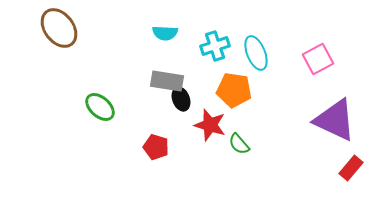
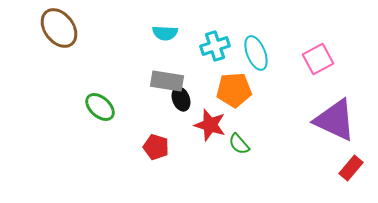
orange pentagon: rotated 12 degrees counterclockwise
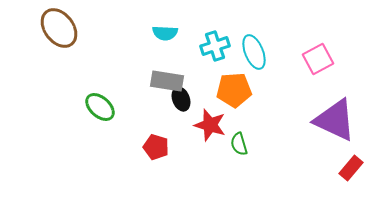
cyan ellipse: moved 2 px left, 1 px up
green semicircle: rotated 25 degrees clockwise
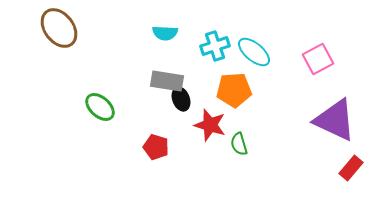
cyan ellipse: rotated 28 degrees counterclockwise
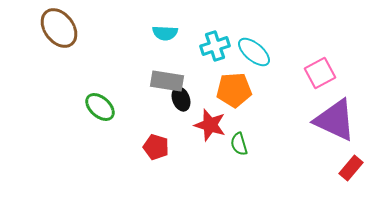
pink square: moved 2 px right, 14 px down
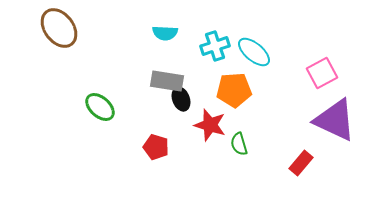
pink square: moved 2 px right
red rectangle: moved 50 px left, 5 px up
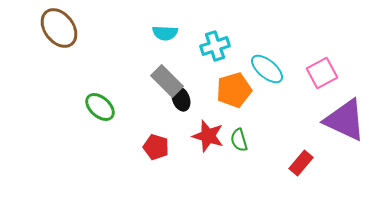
cyan ellipse: moved 13 px right, 17 px down
gray rectangle: rotated 36 degrees clockwise
orange pentagon: rotated 12 degrees counterclockwise
purple triangle: moved 10 px right
red star: moved 2 px left, 11 px down
green semicircle: moved 4 px up
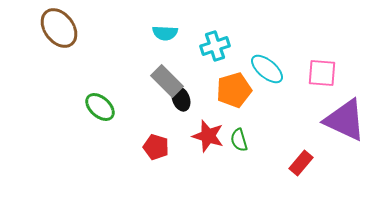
pink square: rotated 32 degrees clockwise
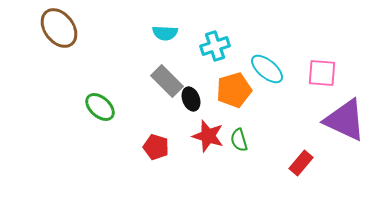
black ellipse: moved 10 px right
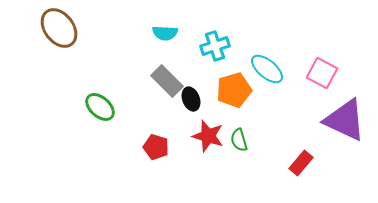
pink square: rotated 24 degrees clockwise
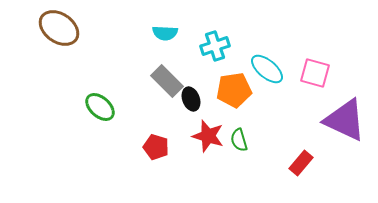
brown ellipse: rotated 18 degrees counterclockwise
pink square: moved 7 px left; rotated 12 degrees counterclockwise
orange pentagon: rotated 8 degrees clockwise
